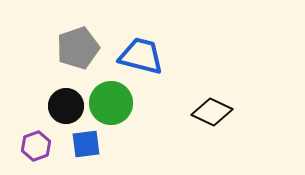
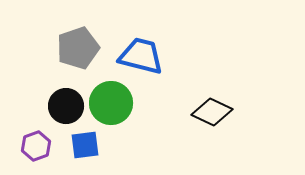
blue square: moved 1 px left, 1 px down
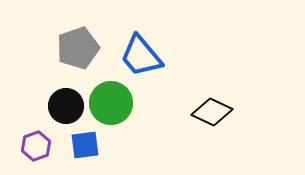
blue trapezoid: rotated 144 degrees counterclockwise
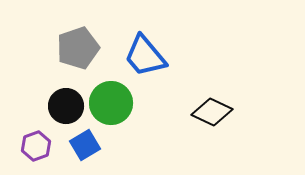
blue trapezoid: moved 4 px right
blue square: rotated 24 degrees counterclockwise
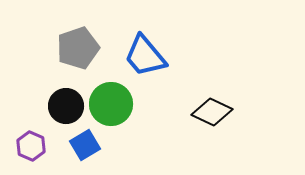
green circle: moved 1 px down
purple hexagon: moved 5 px left; rotated 16 degrees counterclockwise
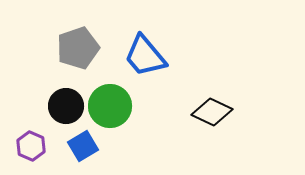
green circle: moved 1 px left, 2 px down
blue square: moved 2 px left, 1 px down
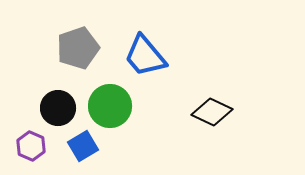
black circle: moved 8 px left, 2 px down
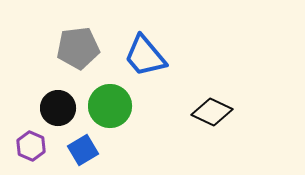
gray pentagon: rotated 12 degrees clockwise
blue square: moved 4 px down
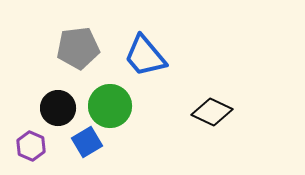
blue square: moved 4 px right, 8 px up
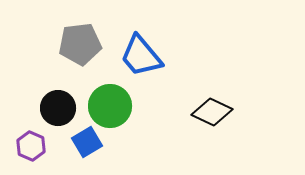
gray pentagon: moved 2 px right, 4 px up
blue trapezoid: moved 4 px left
